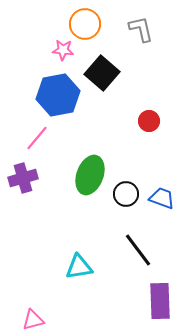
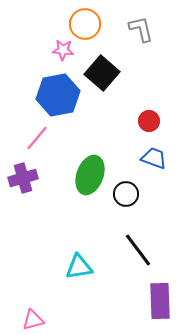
blue trapezoid: moved 8 px left, 40 px up
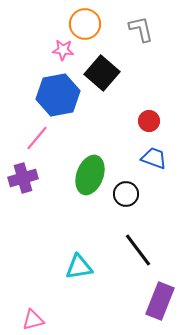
purple rectangle: rotated 24 degrees clockwise
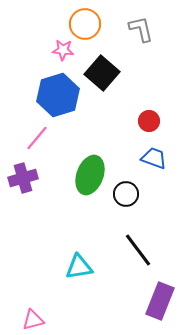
blue hexagon: rotated 6 degrees counterclockwise
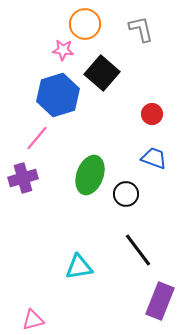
red circle: moved 3 px right, 7 px up
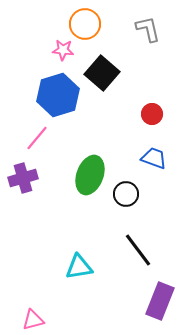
gray L-shape: moved 7 px right
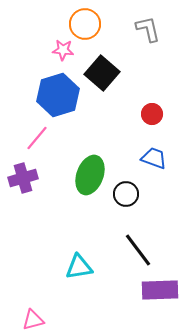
purple rectangle: moved 11 px up; rotated 66 degrees clockwise
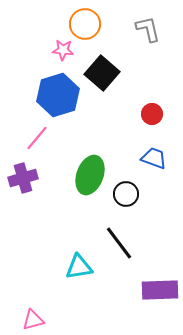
black line: moved 19 px left, 7 px up
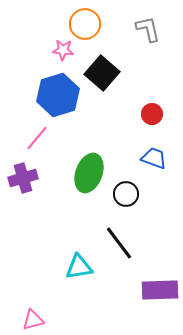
green ellipse: moved 1 px left, 2 px up
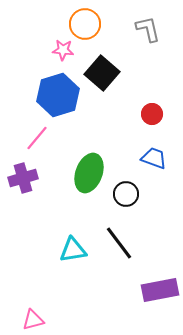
cyan triangle: moved 6 px left, 17 px up
purple rectangle: rotated 9 degrees counterclockwise
